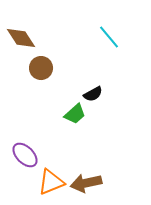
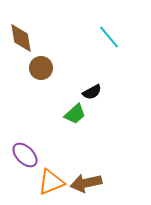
brown diamond: rotated 24 degrees clockwise
black semicircle: moved 1 px left, 2 px up
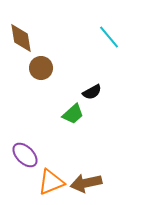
green trapezoid: moved 2 px left
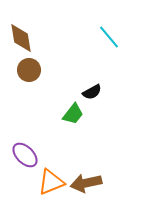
brown circle: moved 12 px left, 2 px down
green trapezoid: rotated 10 degrees counterclockwise
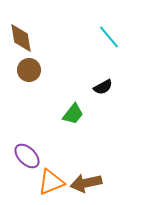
black semicircle: moved 11 px right, 5 px up
purple ellipse: moved 2 px right, 1 px down
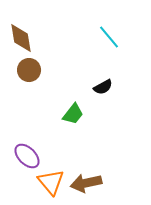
orange triangle: rotated 48 degrees counterclockwise
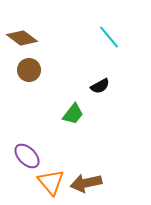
brown diamond: moved 1 px right; rotated 44 degrees counterclockwise
black semicircle: moved 3 px left, 1 px up
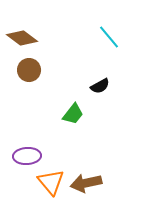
purple ellipse: rotated 48 degrees counterclockwise
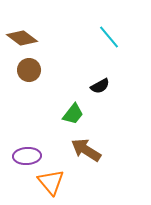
brown arrow: moved 33 px up; rotated 44 degrees clockwise
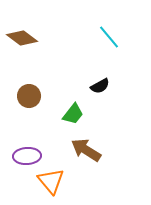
brown circle: moved 26 px down
orange triangle: moved 1 px up
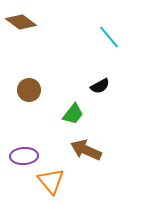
brown diamond: moved 1 px left, 16 px up
brown circle: moved 6 px up
brown arrow: rotated 8 degrees counterclockwise
purple ellipse: moved 3 px left
